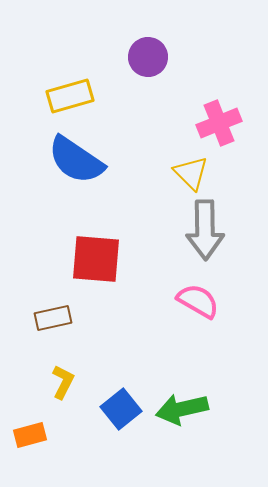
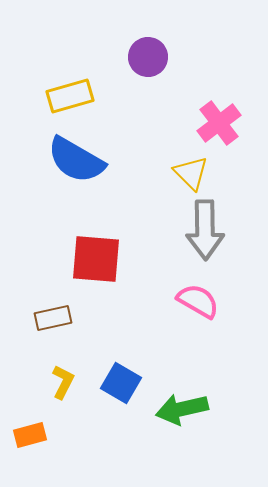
pink cross: rotated 15 degrees counterclockwise
blue semicircle: rotated 4 degrees counterclockwise
blue square: moved 26 px up; rotated 21 degrees counterclockwise
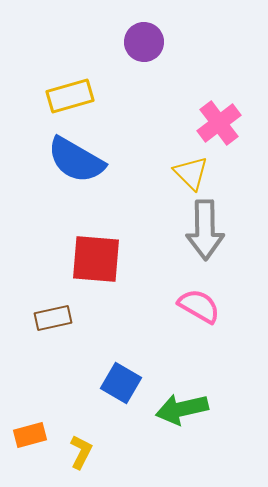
purple circle: moved 4 px left, 15 px up
pink semicircle: moved 1 px right, 5 px down
yellow L-shape: moved 18 px right, 70 px down
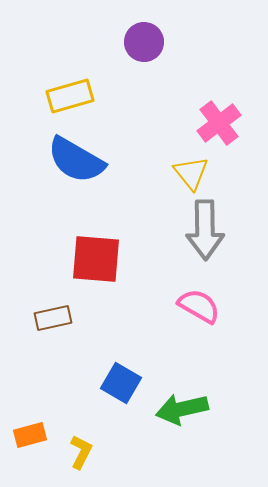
yellow triangle: rotated 6 degrees clockwise
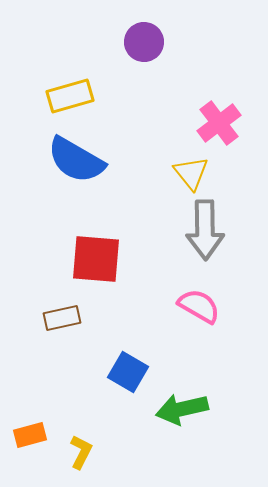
brown rectangle: moved 9 px right
blue square: moved 7 px right, 11 px up
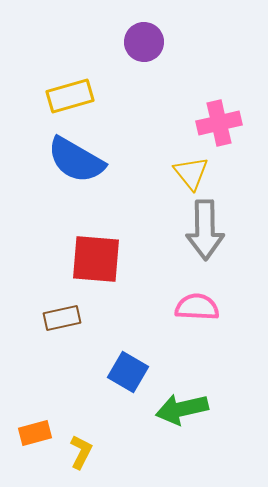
pink cross: rotated 24 degrees clockwise
pink semicircle: moved 2 px left, 1 px down; rotated 27 degrees counterclockwise
orange rectangle: moved 5 px right, 2 px up
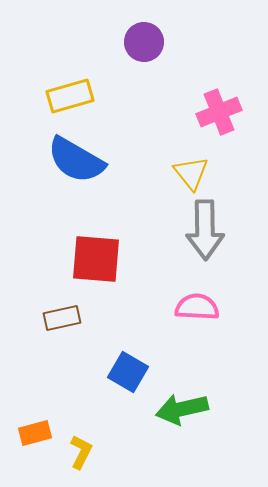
pink cross: moved 11 px up; rotated 9 degrees counterclockwise
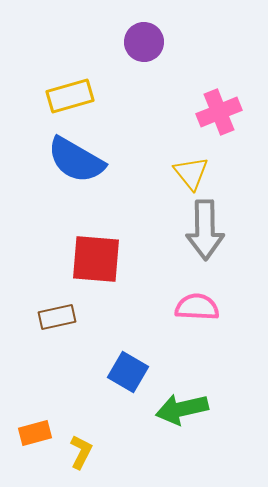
brown rectangle: moved 5 px left, 1 px up
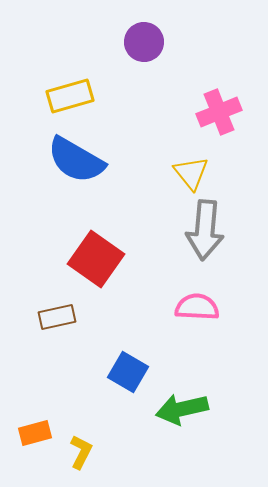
gray arrow: rotated 6 degrees clockwise
red square: rotated 30 degrees clockwise
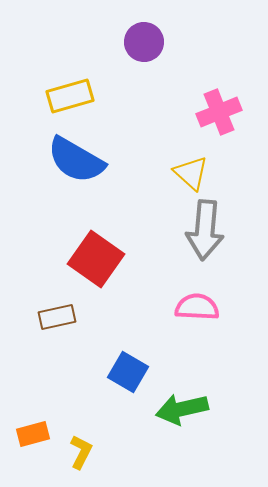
yellow triangle: rotated 9 degrees counterclockwise
orange rectangle: moved 2 px left, 1 px down
